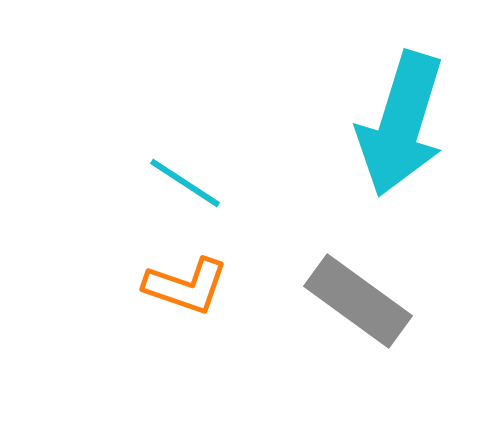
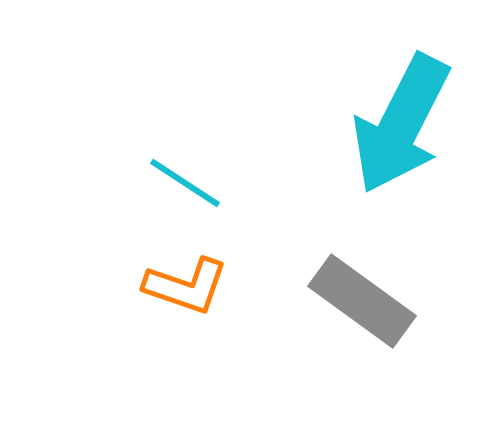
cyan arrow: rotated 10 degrees clockwise
gray rectangle: moved 4 px right
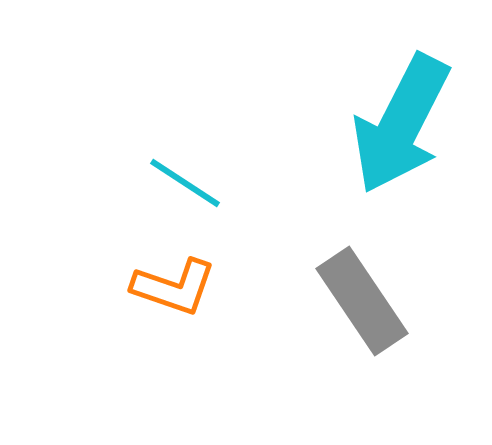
orange L-shape: moved 12 px left, 1 px down
gray rectangle: rotated 20 degrees clockwise
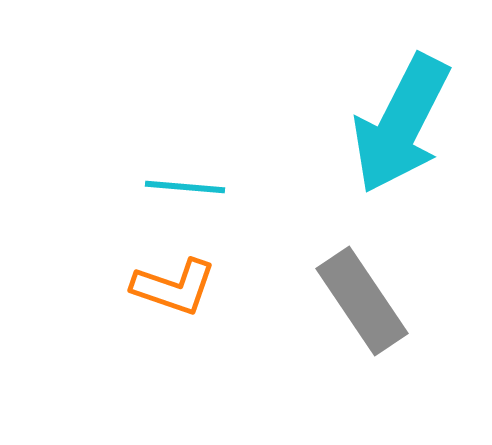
cyan line: moved 4 px down; rotated 28 degrees counterclockwise
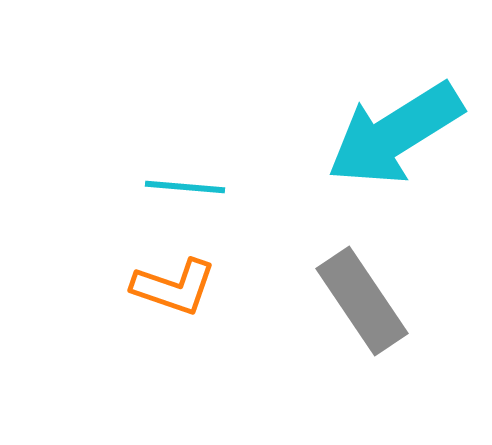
cyan arrow: moved 6 px left, 10 px down; rotated 31 degrees clockwise
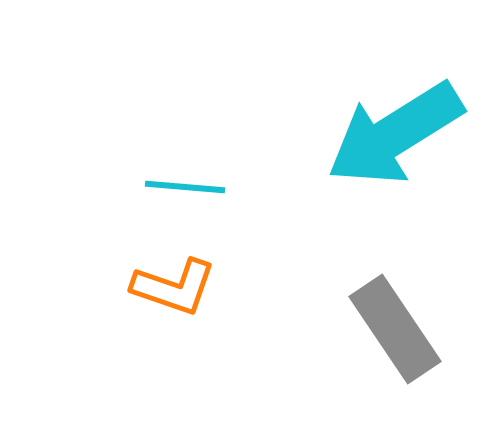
gray rectangle: moved 33 px right, 28 px down
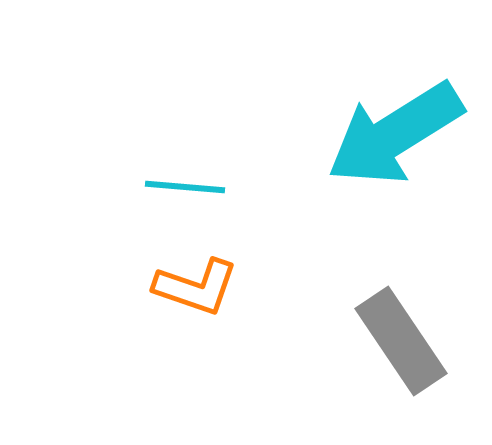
orange L-shape: moved 22 px right
gray rectangle: moved 6 px right, 12 px down
